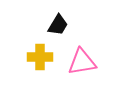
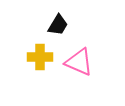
pink triangle: moved 3 px left; rotated 32 degrees clockwise
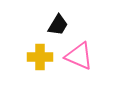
pink triangle: moved 6 px up
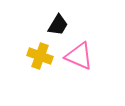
yellow cross: moved 1 px up; rotated 20 degrees clockwise
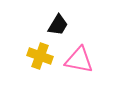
pink triangle: moved 4 px down; rotated 12 degrees counterclockwise
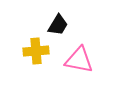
yellow cross: moved 4 px left, 5 px up; rotated 25 degrees counterclockwise
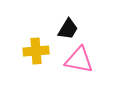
black trapezoid: moved 10 px right, 4 px down
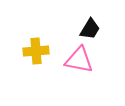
black trapezoid: moved 22 px right
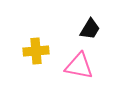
pink triangle: moved 6 px down
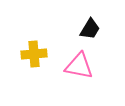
yellow cross: moved 2 px left, 3 px down
